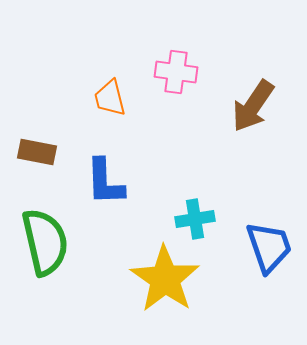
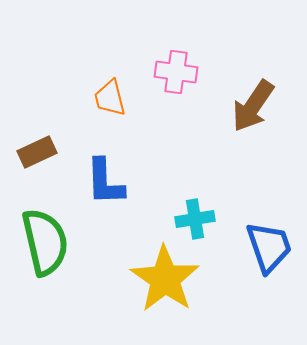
brown rectangle: rotated 36 degrees counterclockwise
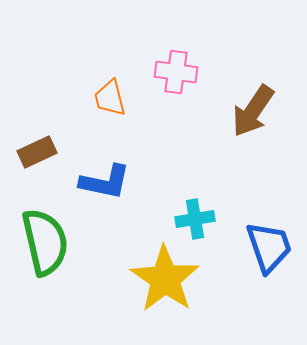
brown arrow: moved 5 px down
blue L-shape: rotated 76 degrees counterclockwise
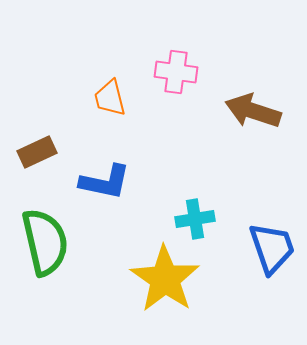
brown arrow: rotated 74 degrees clockwise
blue trapezoid: moved 3 px right, 1 px down
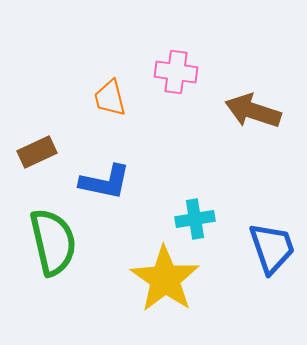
green semicircle: moved 8 px right
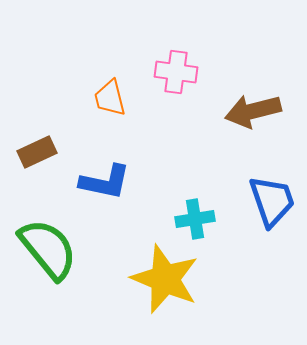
brown arrow: rotated 32 degrees counterclockwise
green semicircle: moved 5 px left, 7 px down; rotated 26 degrees counterclockwise
blue trapezoid: moved 47 px up
yellow star: rotated 12 degrees counterclockwise
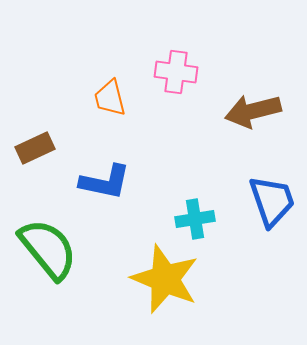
brown rectangle: moved 2 px left, 4 px up
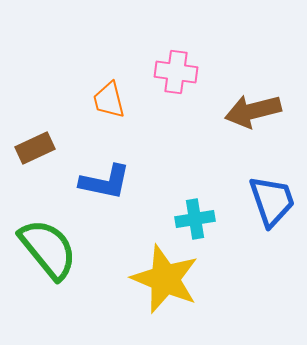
orange trapezoid: moved 1 px left, 2 px down
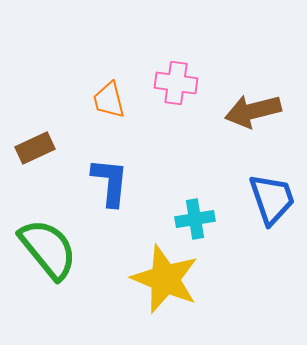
pink cross: moved 11 px down
blue L-shape: moved 5 px right; rotated 96 degrees counterclockwise
blue trapezoid: moved 2 px up
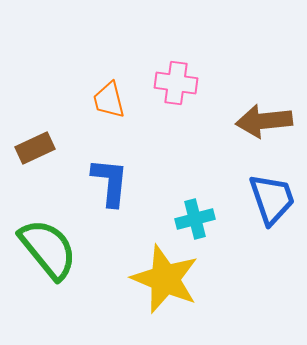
brown arrow: moved 11 px right, 10 px down; rotated 8 degrees clockwise
cyan cross: rotated 6 degrees counterclockwise
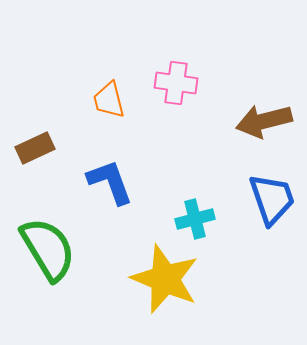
brown arrow: rotated 8 degrees counterclockwise
blue L-shape: rotated 26 degrees counterclockwise
green semicircle: rotated 8 degrees clockwise
